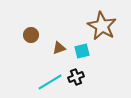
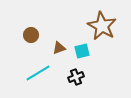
cyan line: moved 12 px left, 9 px up
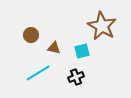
brown triangle: moved 5 px left; rotated 32 degrees clockwise
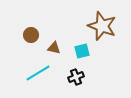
brown star: rotated 8 degrees counterclockwise
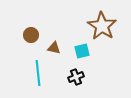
brown star: rotated 12 degrees clockwise
cyan line: rotated 65 degrees counterclockwise
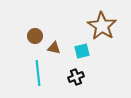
brown circle: moved 4 px right, 1 px down
